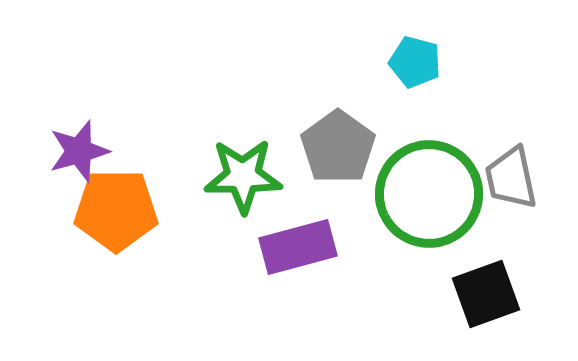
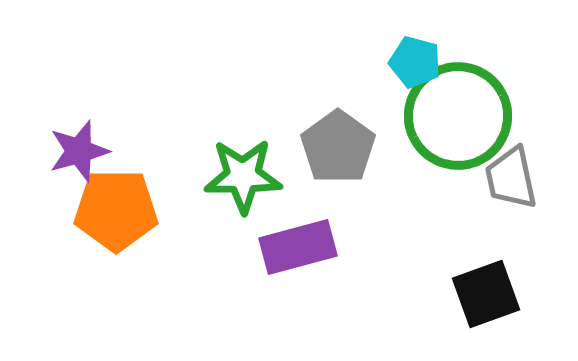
green circle: moved 29 px right, 78 px up
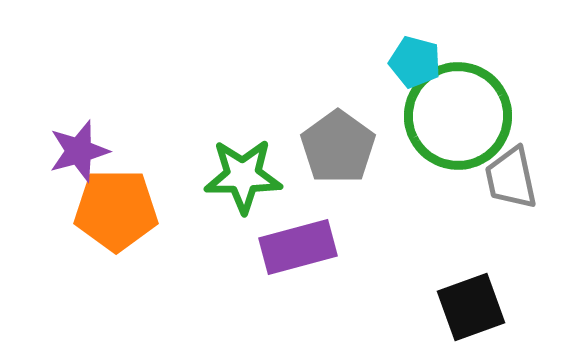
black square: moved 15 px left, 13 px down
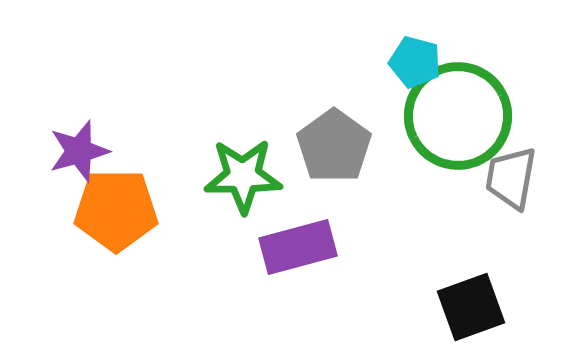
gray pentagon: moved 4 px left, 1 px up
gray trapezoid: rotated 22 degrees clockwise
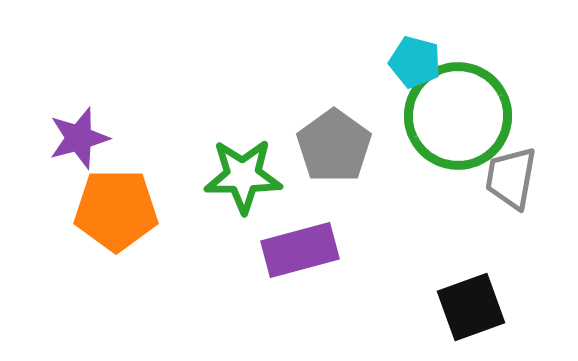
purple star: moved 13 px up
purple rectangle: moved 2 px right, 3 px down
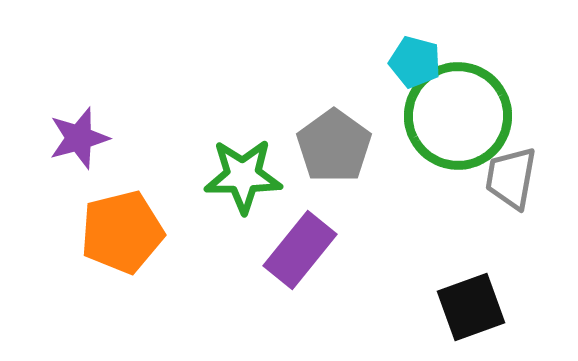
orange pentagon: moved 6 px right, 22 px down; rotated 14 degrees counterclockwise
purple rectangle: rotated 36 degrees counterclockwise
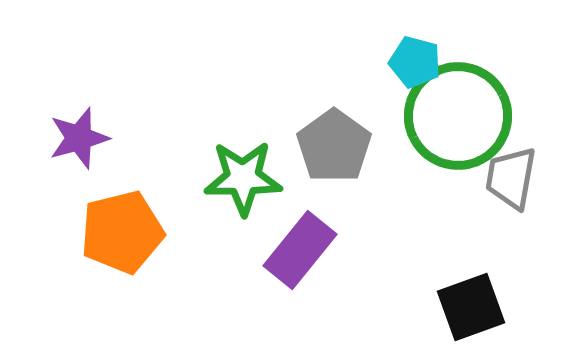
green star: moved 2 px down
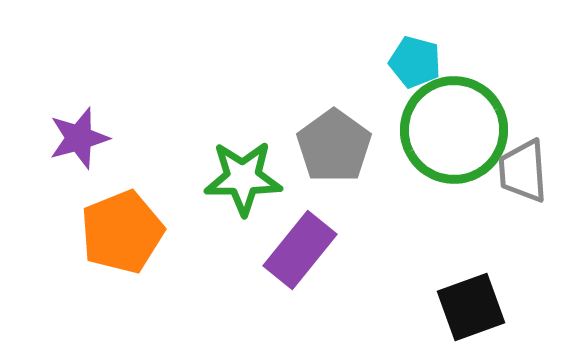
green circle: moved 4 px left, 14 px down
gray trapezoid: moved 12 px right, 7 px up; rotated 14 degrees counterclockwise
orange pentagon: rotated 8 degrees counterclockwise
